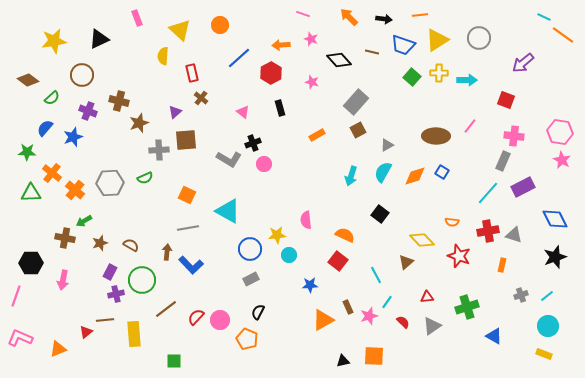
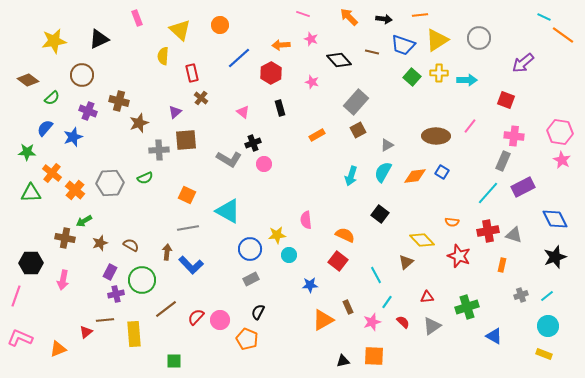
orange diamond at (415, 176): rotated 10 degrees clockwise
pink star at (369, 316): moved 3 px right, 6 px down
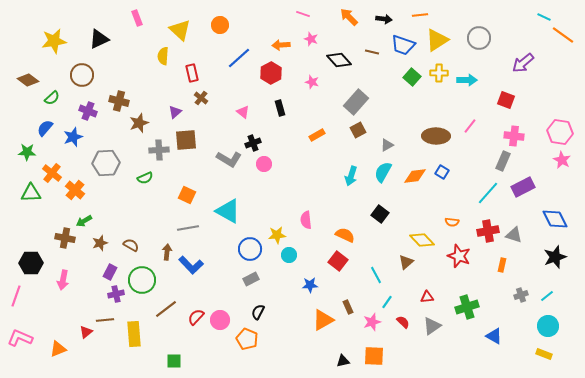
gray hexagon at (110, 183): moved 4 px left, 20 px up
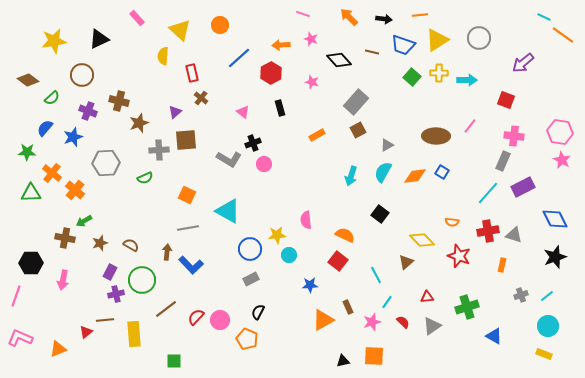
pink rectangle at (137, 18): rotated 21 degrees counterclockwise
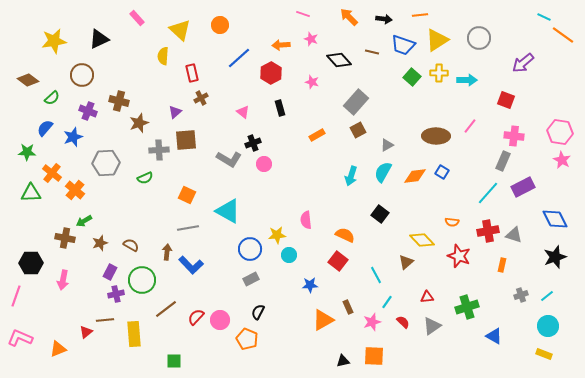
brown cross at (201, 98): rotated 24 degrees clockwise
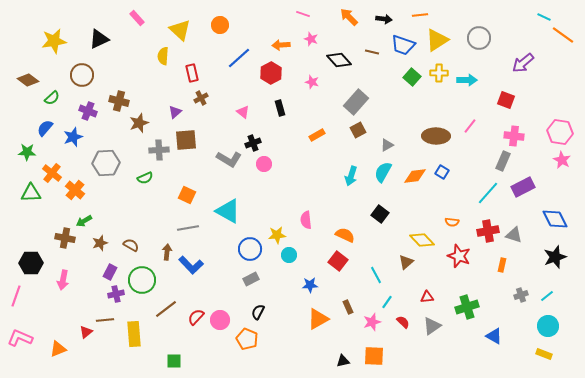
orange triangle at (323, 320): moved 5 px left, 1 px up
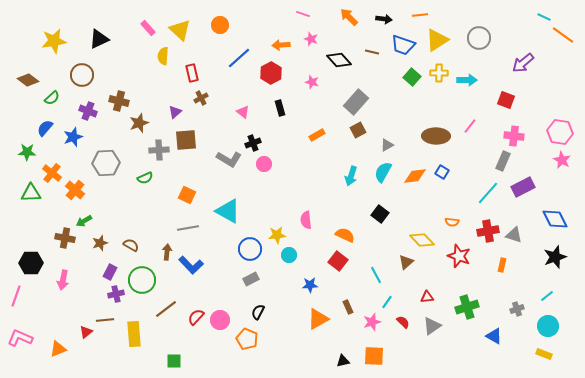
pink rectangle at (137, 18): moved 11 px right, 10 px down
gray cross at (521, 295): moved 4 px left, 14 px down
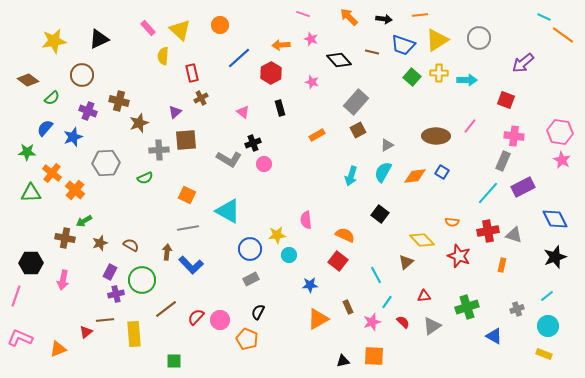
red triangle at (427, 297): moved 3 px left, 1 px up
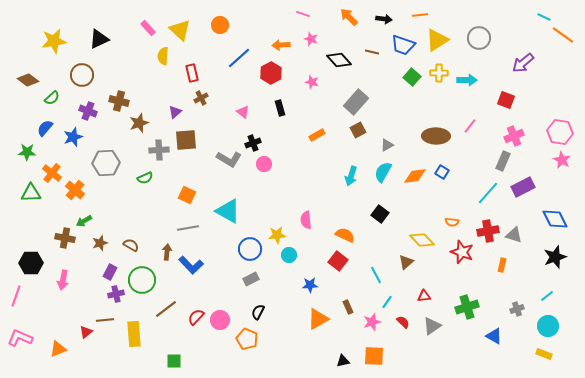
pink cross at (514, 136): rotated 30 degrees counterclockwise
red star at (459, 256): moved 3 px right, 4 px up
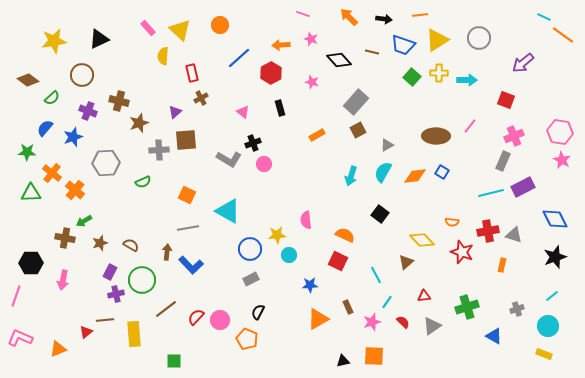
green semicircle at (145, 178): moved 2 px left, 4 px down
cyan line at (488, 193): moved 3 px right; rotated 35 degrees clockwise
red square at (338, 261): rotated 12 degrees counterclockwise
cyan line at (547, 296): moved 5 px right
